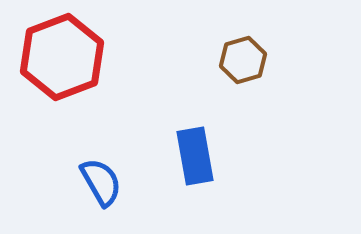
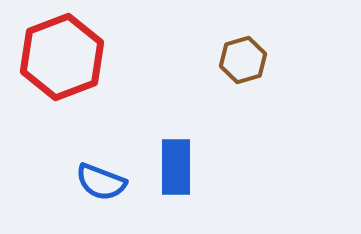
blue rectangle: moved 19 px left, 11 px down; rotated 10 degrees clockwise
blue semicircle: rotated 141 degrees clockwise
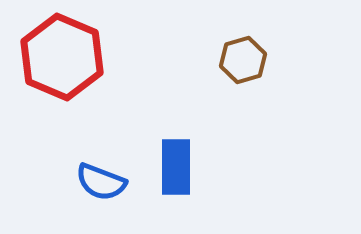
red hexagon: rotated 16 degrees counterclockwise
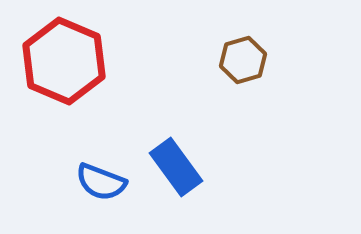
red hexagon: moved 2 px right, 4 px down
blue rectangle: rotated 36 degrees counterclockwise
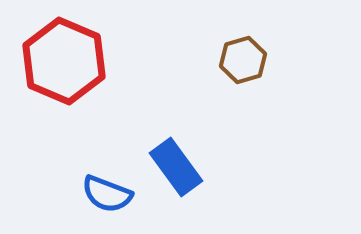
blue semicircle: moved 6 px right, 12 px down
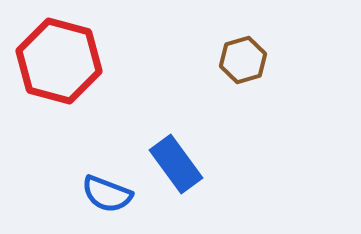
red hexagon: moved 5 px left; rotated 8 degrees counterclockwise
blue rectangle: moved 3 px up
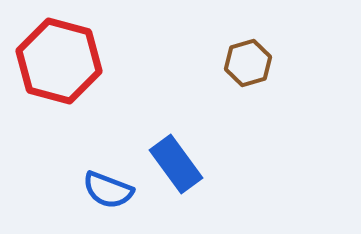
brown hexagon: moved 5 px right, 3 px down
blue semicircle: moved 1 px right, 4 px up
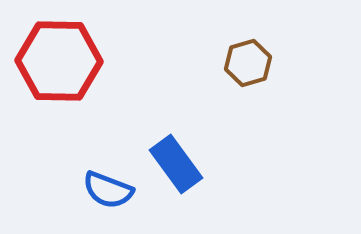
red hexagon: rotated 14 degrees counterclockwise
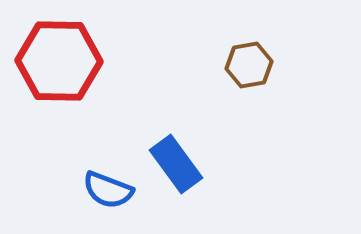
brown hexagon: moved 1 px right, 2 px down; rotated 6 degrees clockwise
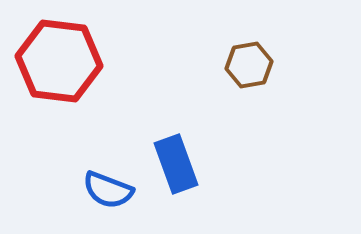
red hexagon: rotated 6 degrees clockwise
blue rectangle: rotated 16 degrees clockwise
